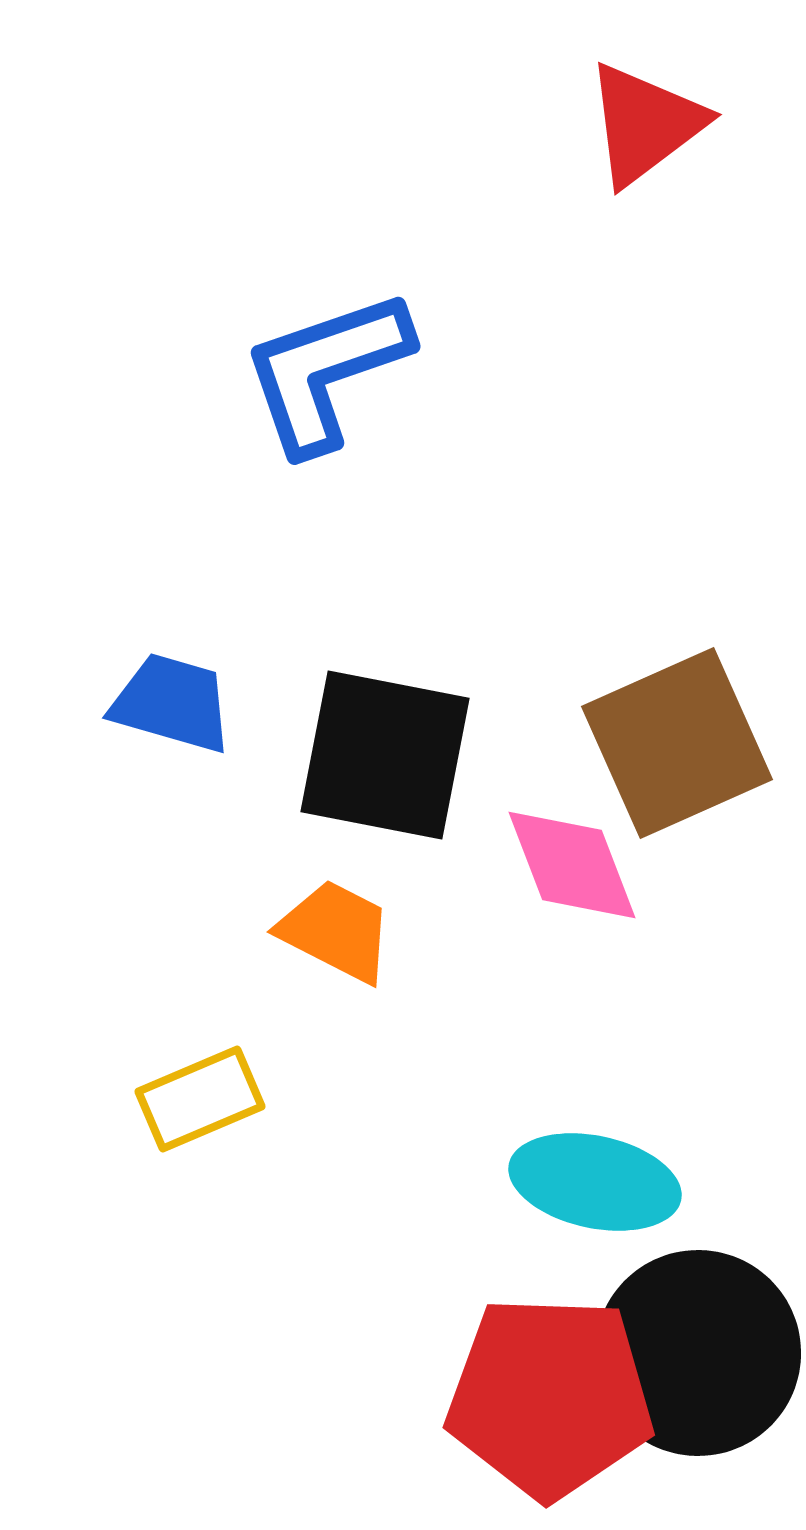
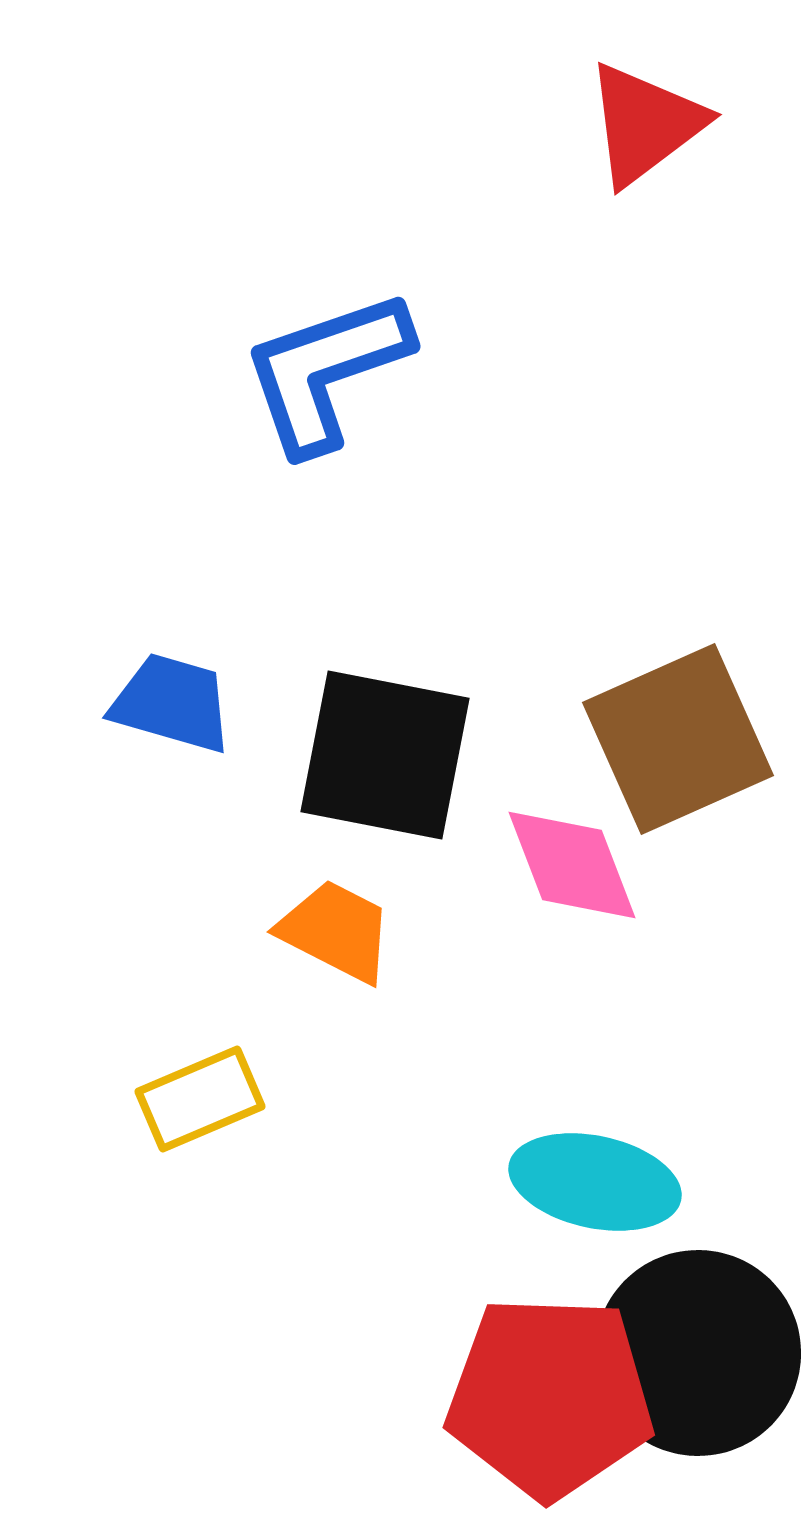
brown square: moved 1 px right, 4 px up
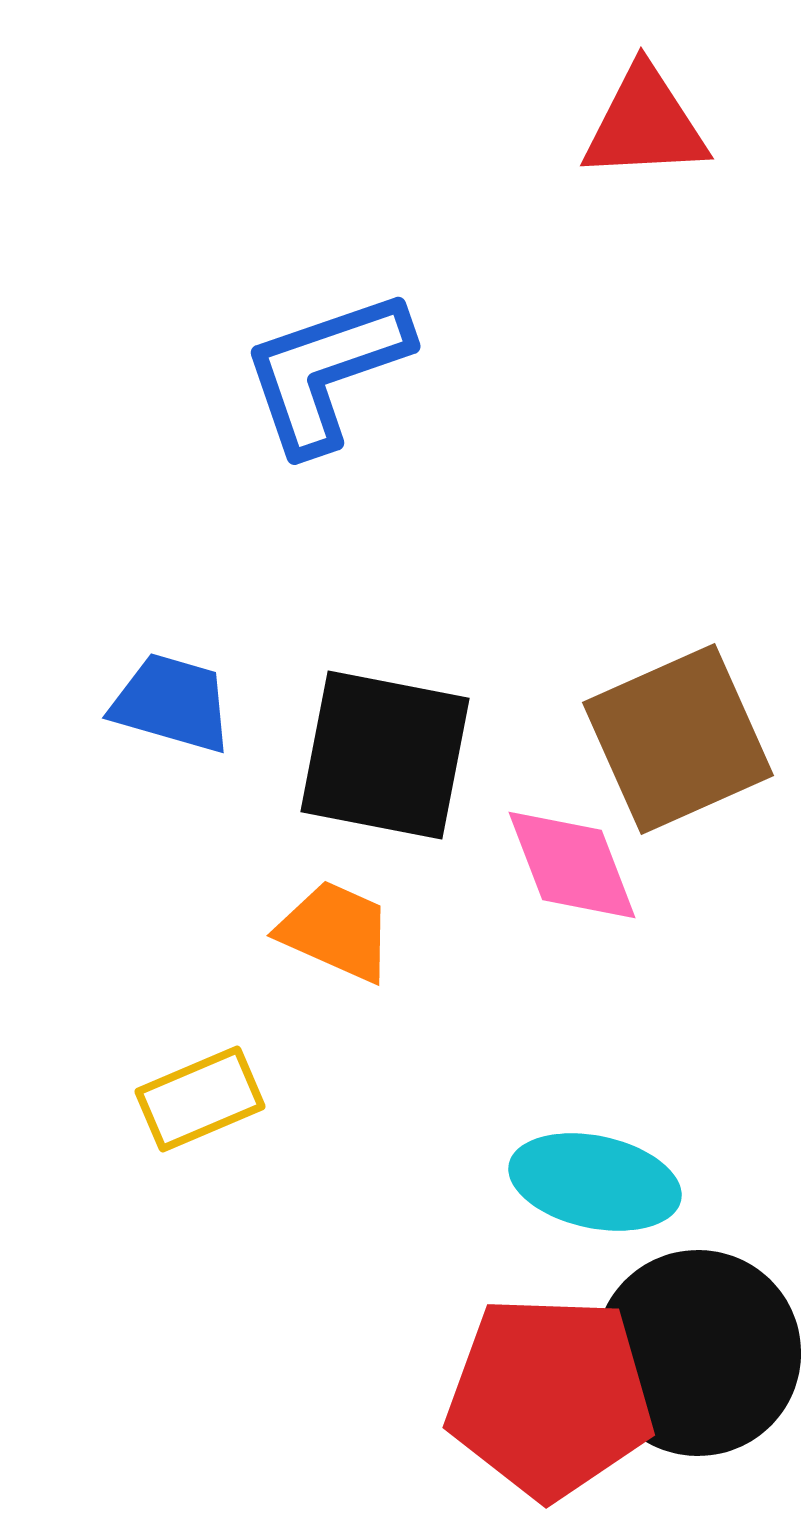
red triangle: rotated 34 degrees clockwise
orange trapezoid: rotated 3 degrees counterclockwise
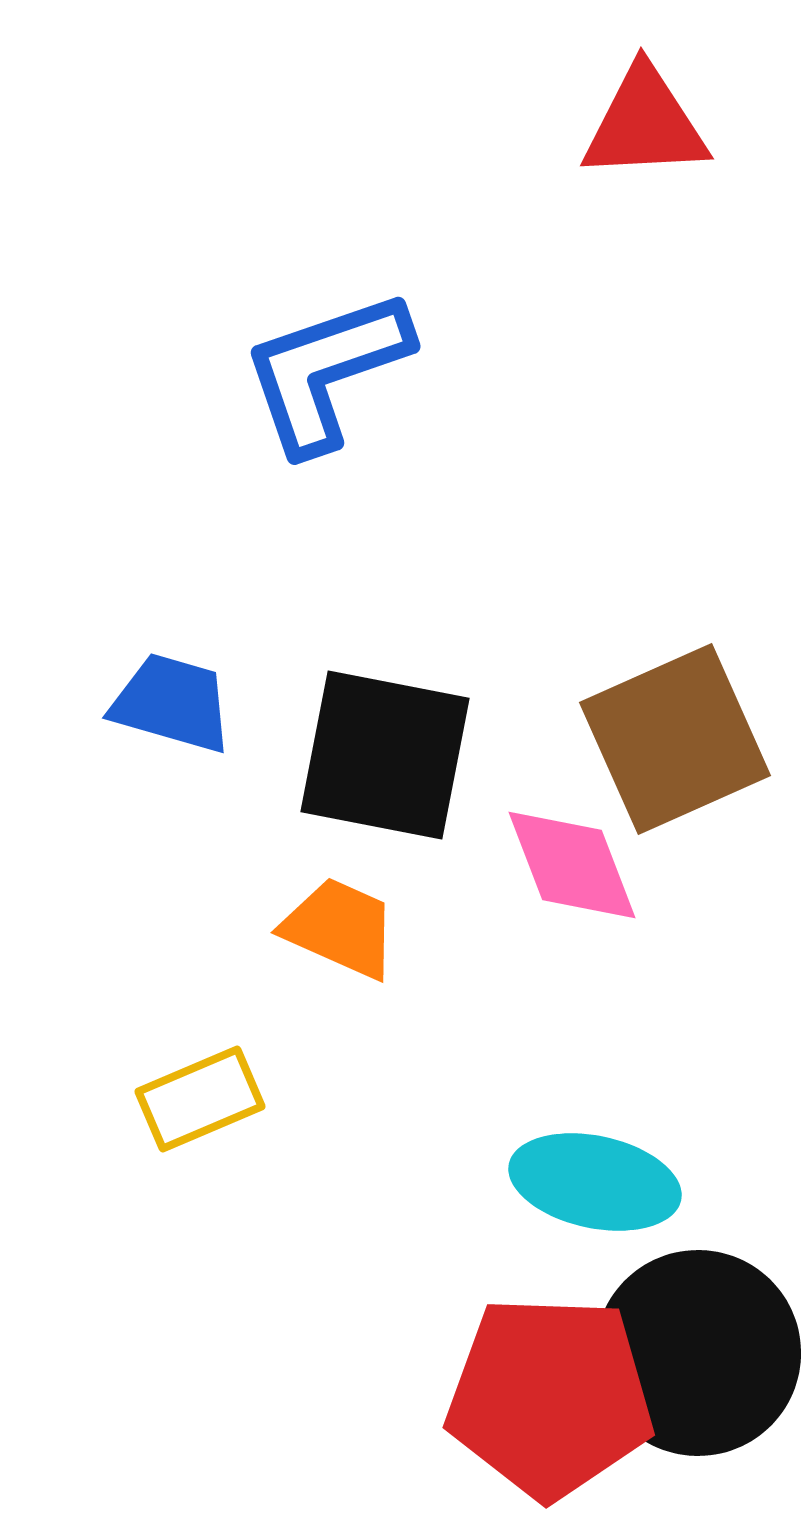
brown square: moved 3 px left
orange trapezoid: moved 4 px right, 3 px up
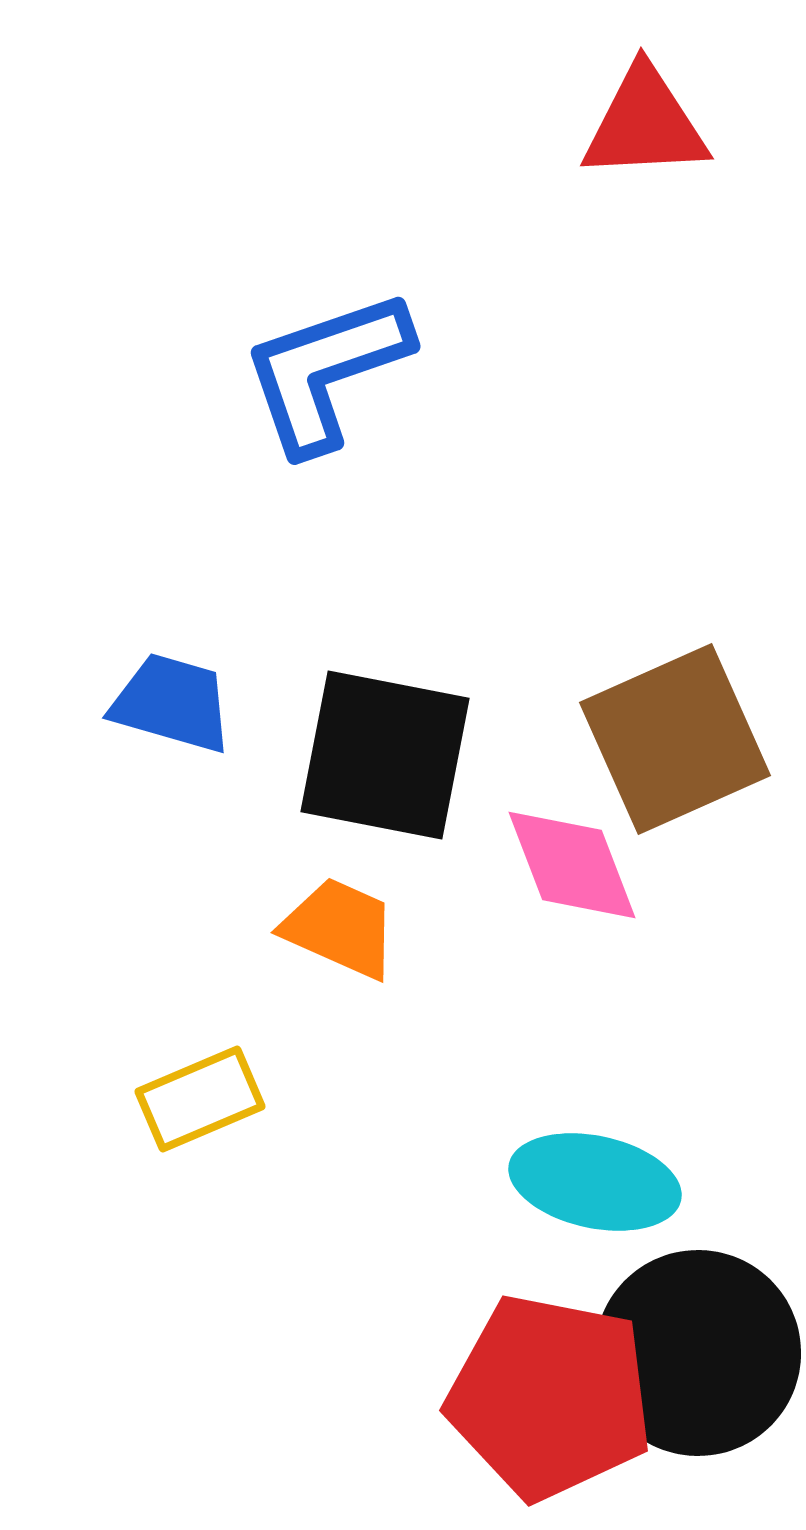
red pentagon: rotated 9 degrees clockwise
